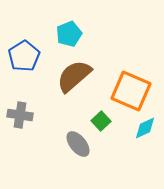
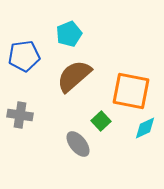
blue pentagon: rotated 24 degrees clockwise
orange square: rotated 12 degrees counterclockwise
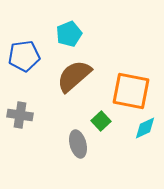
gray ellipse: rotated 24 degrees clockwise
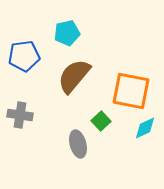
cyan pentagon: moved 2 px left, 1 px up; rotated 10 degrees clockwise
brown semicircle: rotated 9 degrees counterclockwise
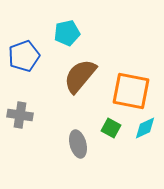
blue pentagon: rotated 12 degrees counterclockwise
brown semicircle: moved 6 px right
green square: moved 10 px right, 7 px down; rotated 18 degrees counterclockwise
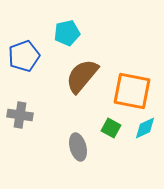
brown semicircle: moved 2 px right
orange square: moved 1 px right
gray ellipse: moved 3 px down
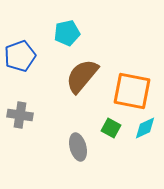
blue pentagon: moved 4 px left
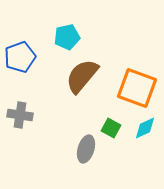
cyan pentagon: moved 4 px down
blue pentagon: moved 1 px down
orange square: moved 5 px right, 3 px up; rotated 9 degrees clockwise
gray ellipse: moved 8 px right, 2 px down; rotated 32 degrees clockwise
